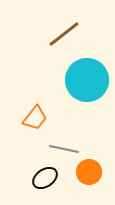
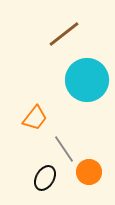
gray line: rotated 44 degrees clockwise
black ellipse: rotated 25 degrees counterclockwise
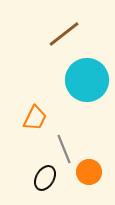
orange trapezoid: rotated 12 degrees counterclockwise
gray line: rotated 12 degrees clockwise
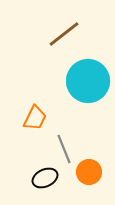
cyan circle: moved 1 px right, 1 px down
black ellipse: rotated 35 degrees clockwise
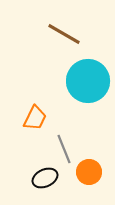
brown line: rotated 68 degrees clockwise
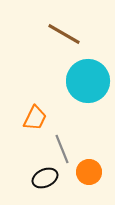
gray line: moved 2 px left
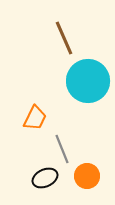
brown line: moved 4 px down; rotated 36 degrees clockwise
orange circle: moved 2 px left, 4 px down
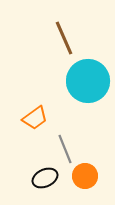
orange trapezoid: rotated 28 degrees clockwise
gray line: moved 3 px right
orange circle: moved 2 px left
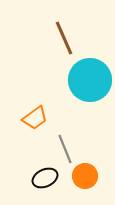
cyan circle: moved 2 px right, 1 px up
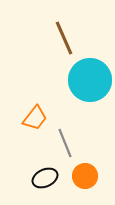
orange trapezoid: rotated 16 degrees counterclockwise
gray line: moved 6 px up
